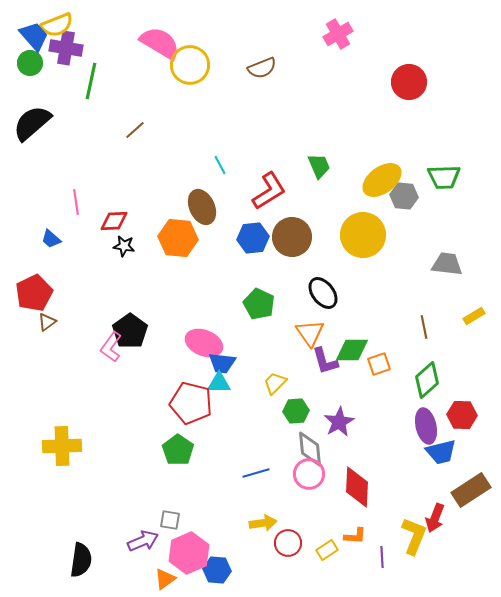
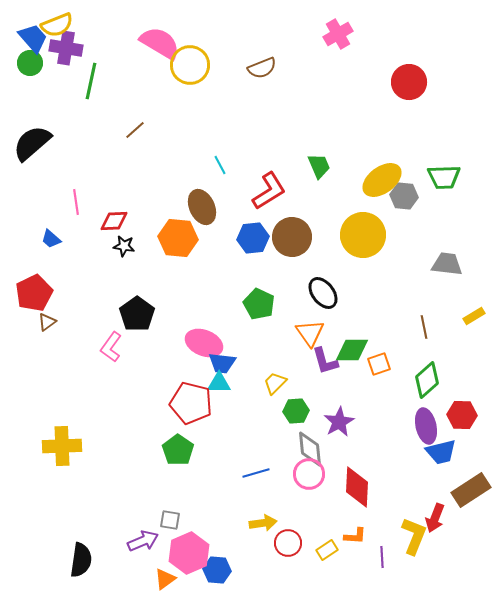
blue trapezoid at (34, 36): moved 1 px left, 2 px down
black semicircle at (32, 123): moved 20 px down
black pentagon at (130, 331): moved 7 px right, 17 px up
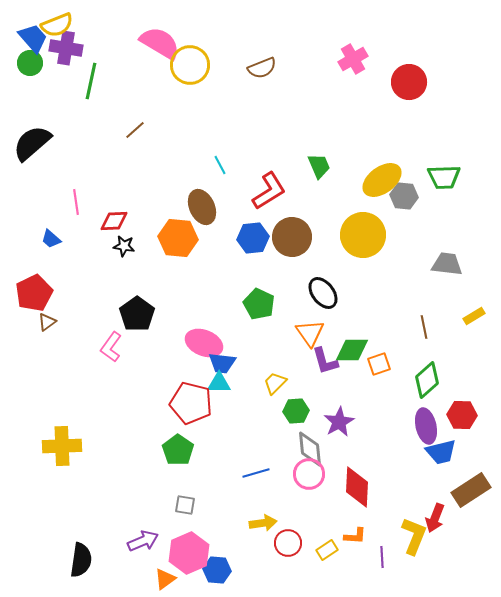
pink cross at (338, 34): moved 15 px right, 25 px down
gray square at (170, 520): moved 15 px right, 15 px up
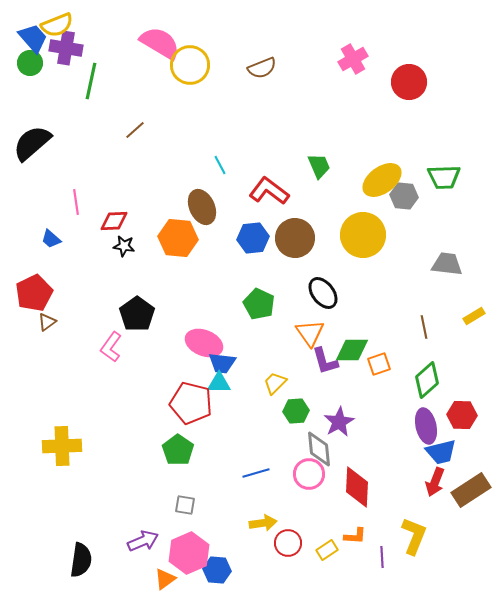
red L-shape at (269, 191): rotated 111 degrees counterclockwise
brown circle at (292, 237): moved 3 px right, 1 px down
gray diamond at (310, 449): moved 9 px right
red arrow at (435, 518): moved 36 px up
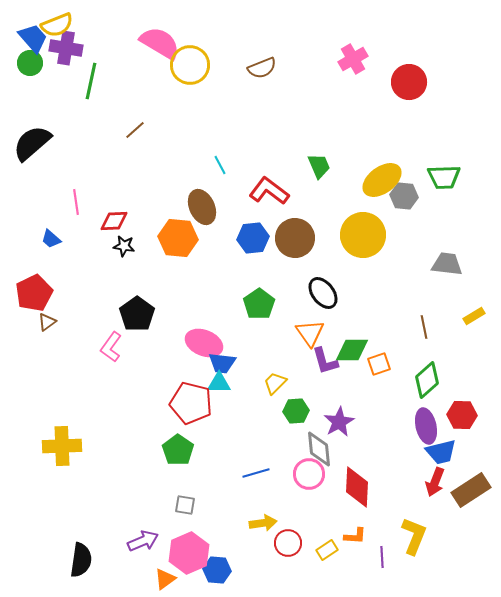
green pentagon at (259, 304): rotated 12 degrees clockwise
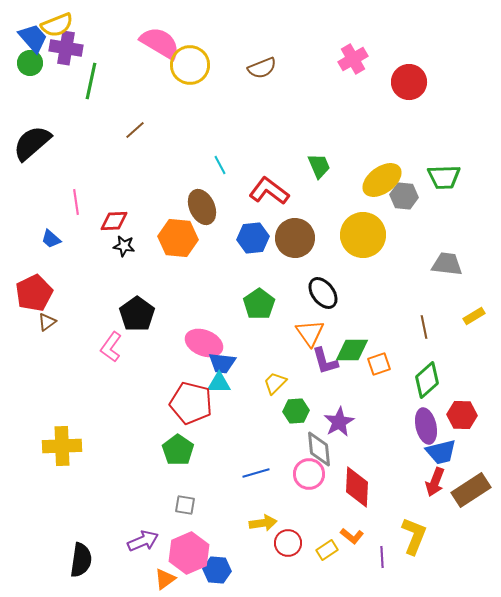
orange L-shape at (355, 536): moved 3 px left; rotated 35 degrees clockwise
